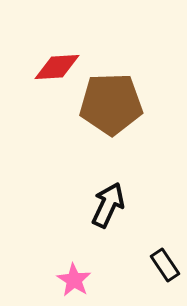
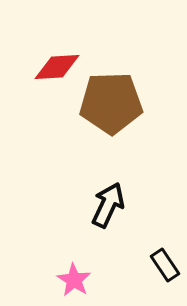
brown pentagon: moved 1 px up
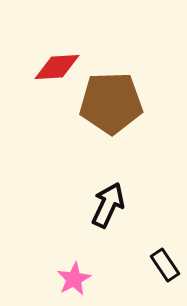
pink star: moved 1 px up; rotated 12 degrees clockwise
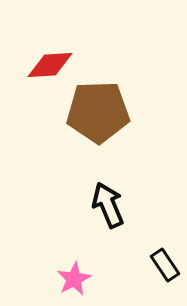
red diamond: moved 7 px left, 2 px up
brown pentagon: moved 13 px left, 9 px down
black arrow: rotated 48 degrees counterclockwise
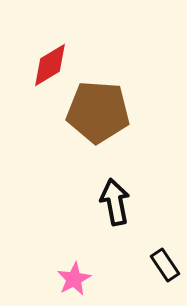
red diamond: rotated 27 degrees counterclockwise
brown pentagon: rotated 6 degrees clockwise
black arrow: moved 7 px right, 3 px up; rotated 12 degrees clockwise
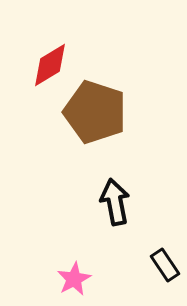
brown pentagon: moved 3 px left; rotated 14 degrees clockwise
